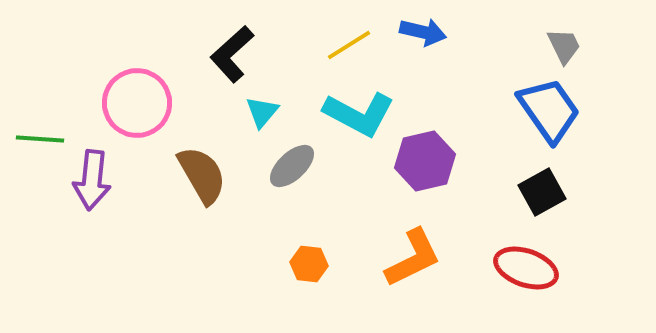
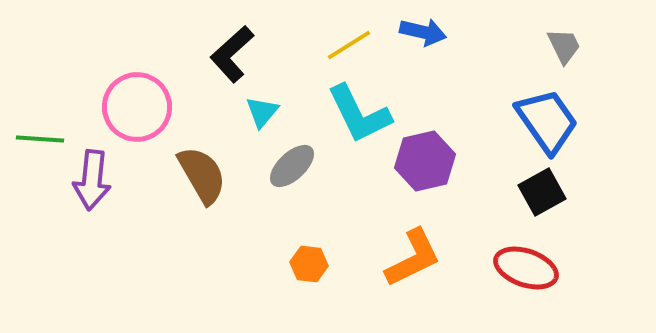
pink circle: moved 4 px down
blue trapezoid: moved 2 px left, 11 px down
cyan L-shape: rotated 36 degrees clockwise
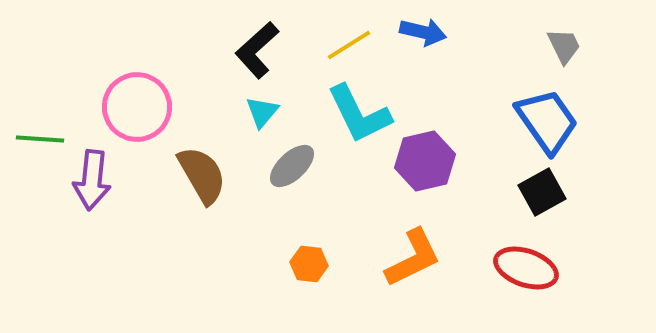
black L-shape: moved 25 px right, 4 px up
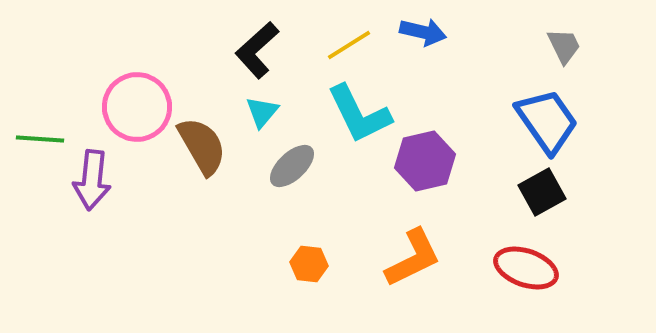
brown semicircle: moved 29 px up
